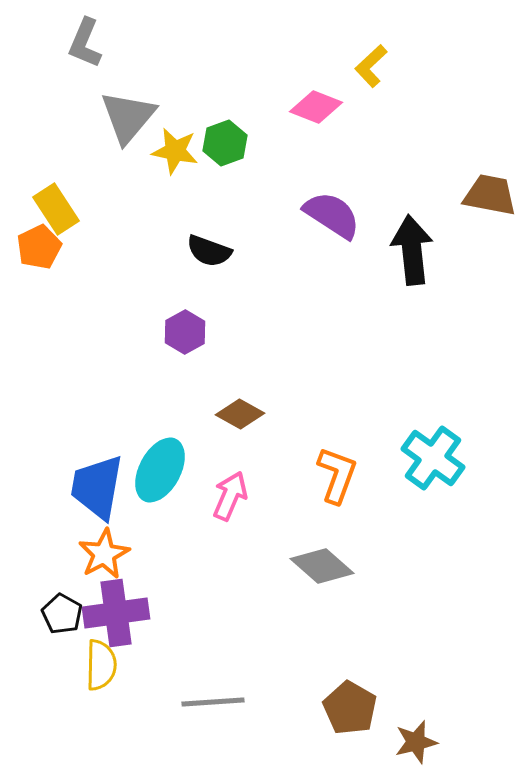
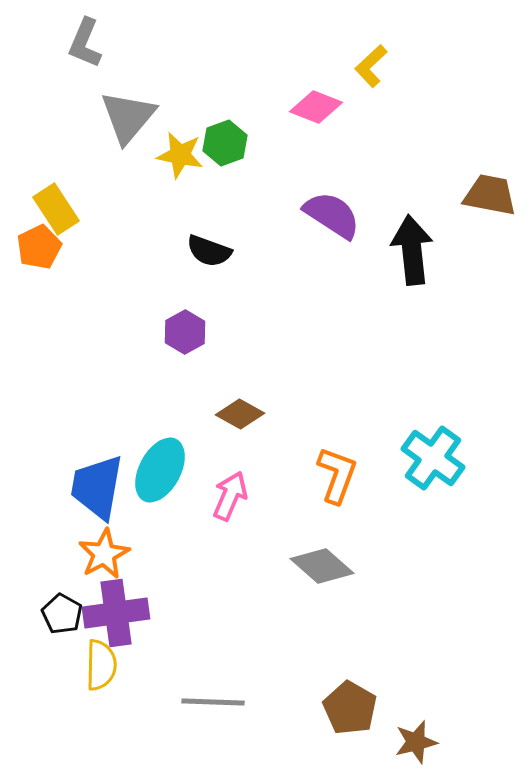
yellow star: moved 5 px right, 4 px down
gray line: rotated 6 degrees clockwise
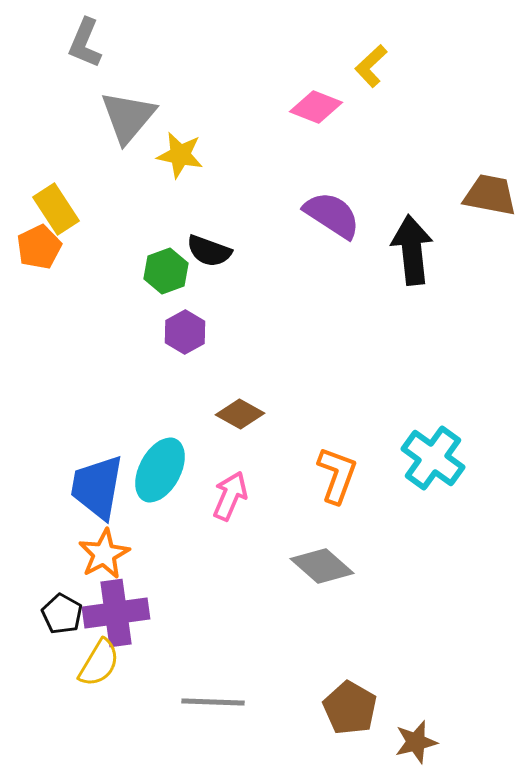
green hexagon: moved 59 px left, 128 px down
yellow semicircle: moved 2 px left, 2 px up; rotated 30 degrees clockwise
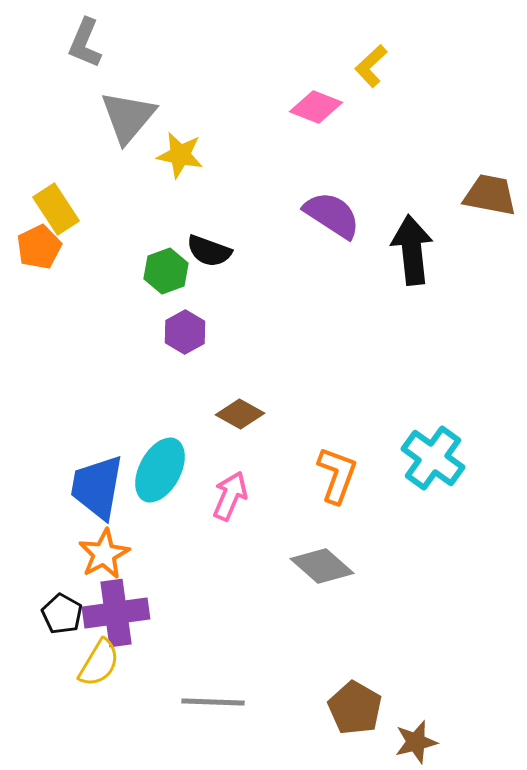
brown pentagon: moved 5 px right
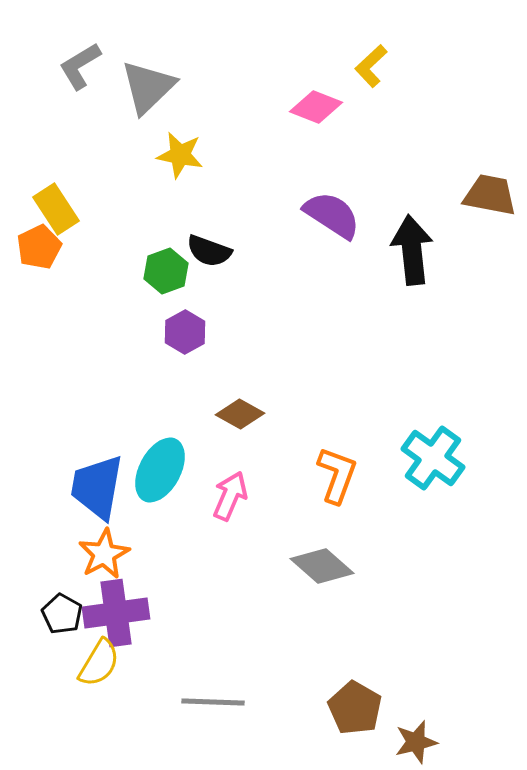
gray L-shape: moved 5 px left, 23 px down; rotated 36 degrees clockwise
gray triangle: moved 20 px right, 30 px up; rotated 6 degrees clockwise
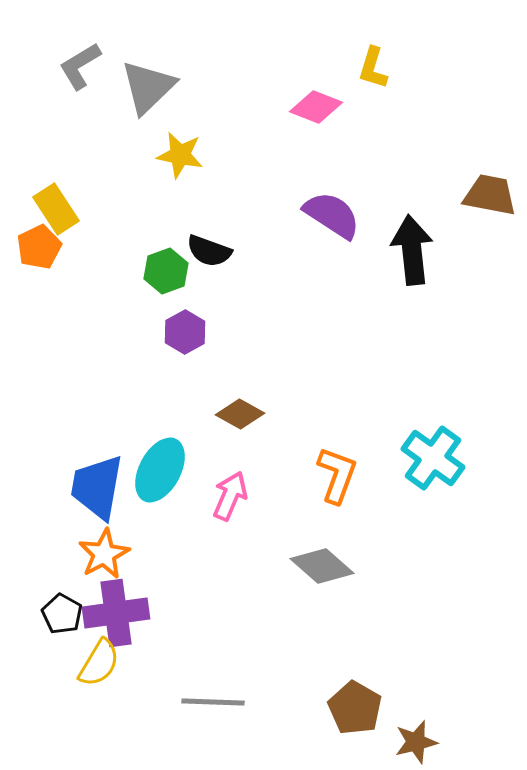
yellow L-shape: moved 2 px right, 2 px down; rotated 30 degrees counterclockwise
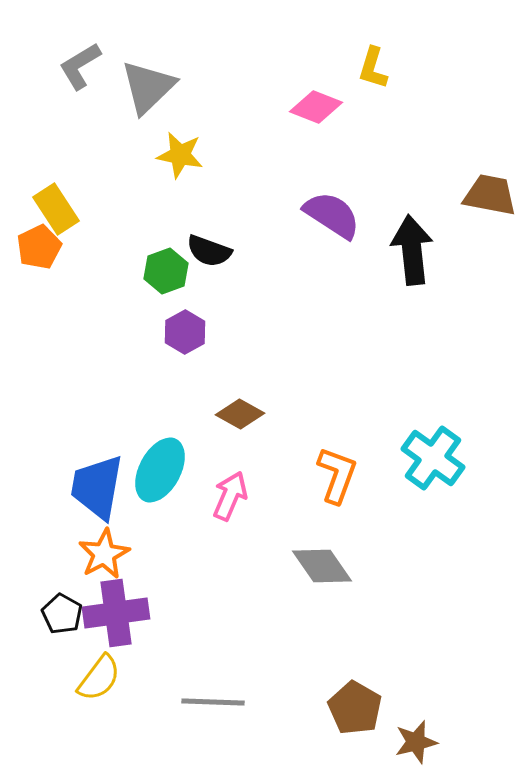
gray diamond: rotated 14 degrees clockwise
yellow semicircle: moved 15 px down; rotated 6 degrees clockwise
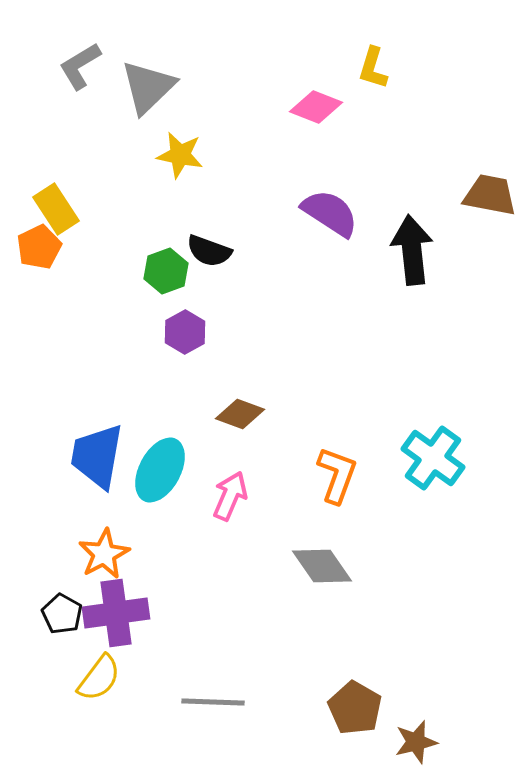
purple semicircle: moved 2 px left, 2 px up
brown diamond: rotated 9 degrees counterclockwise
blue trapezoid: moved 31 px up
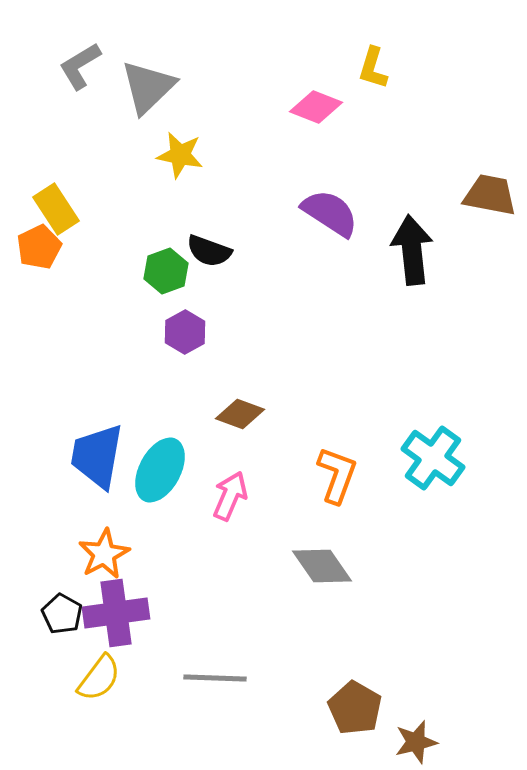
gray line: moved 2 px right, 24 px up
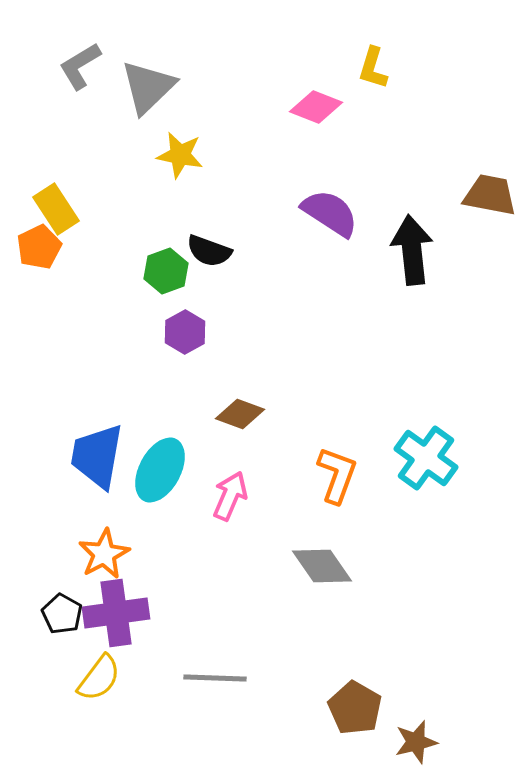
cyan cross: moved 7 px left
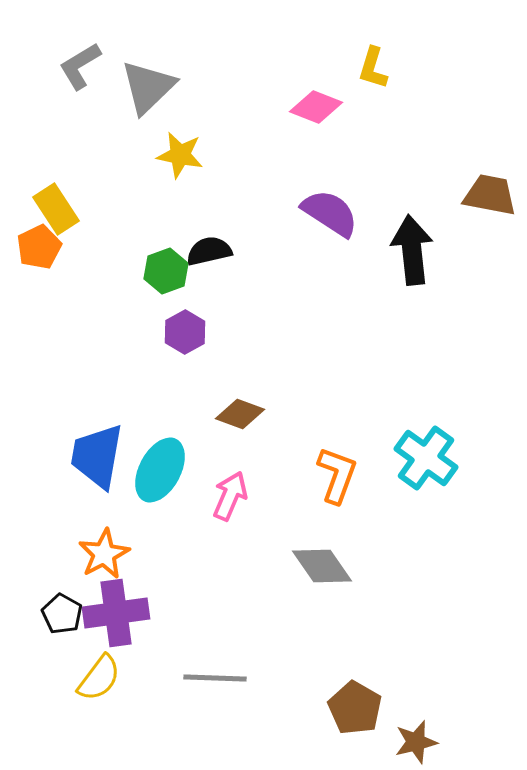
black semicircle: rotated 147 degrees clockwise
